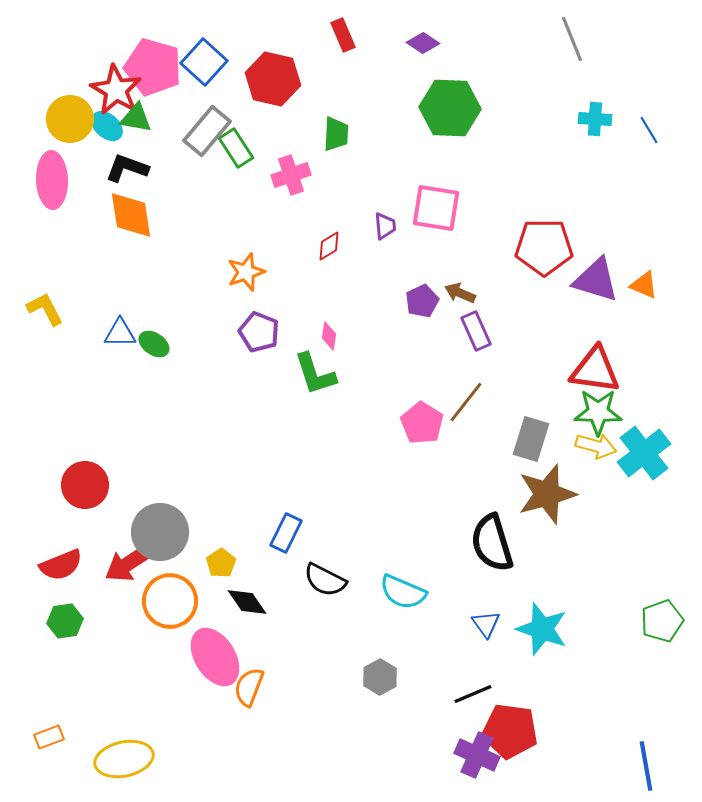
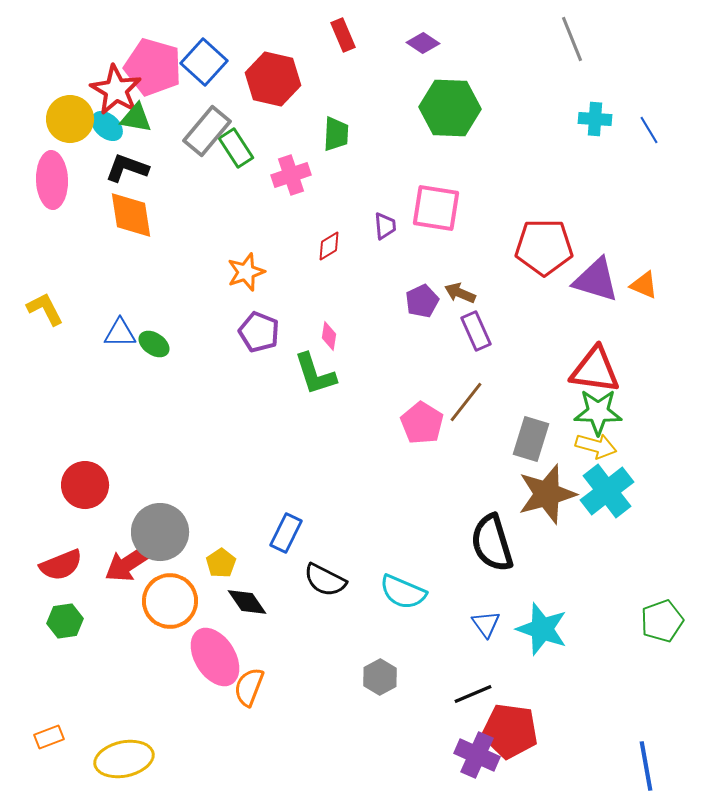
cyan cross at (644, 453): moved 37 px left, 38 px down
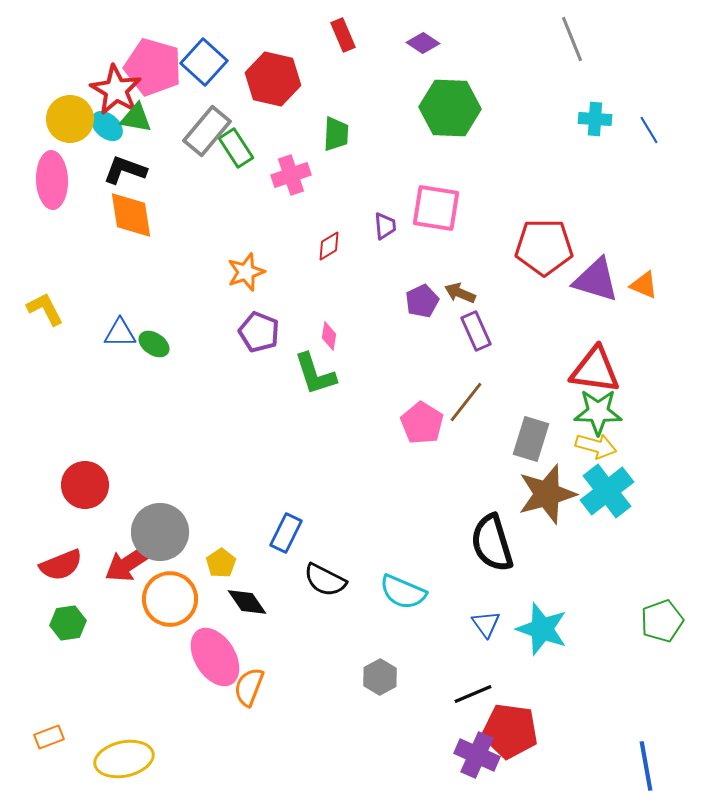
black L-shape at (127, 168): moved 2 px left, 2 px down
orange circle at (170, 601): moved 2 px up
green hexagon at (65, 621): moved 3 px right, 2 px down
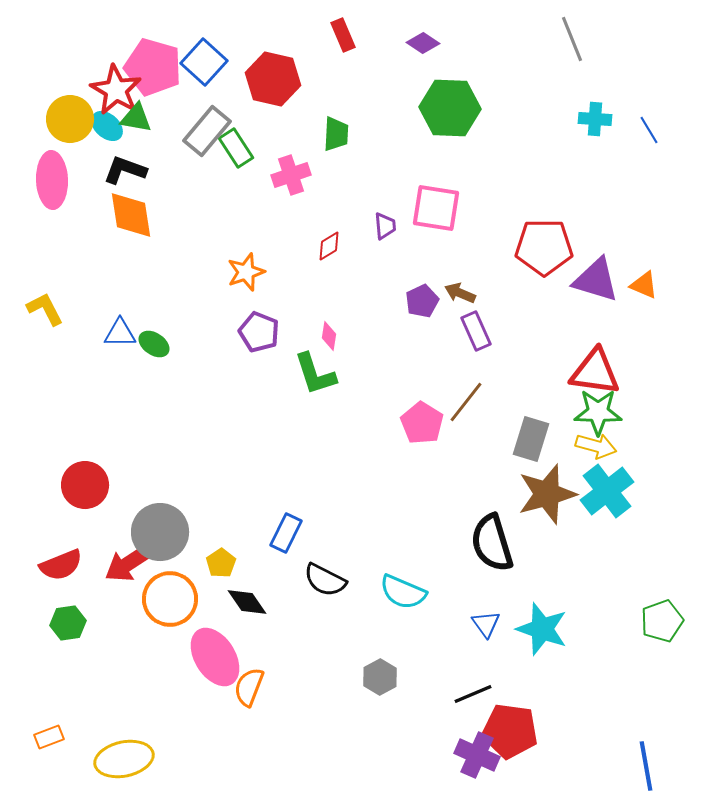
red triangle at (595, 370): moved 2 px down
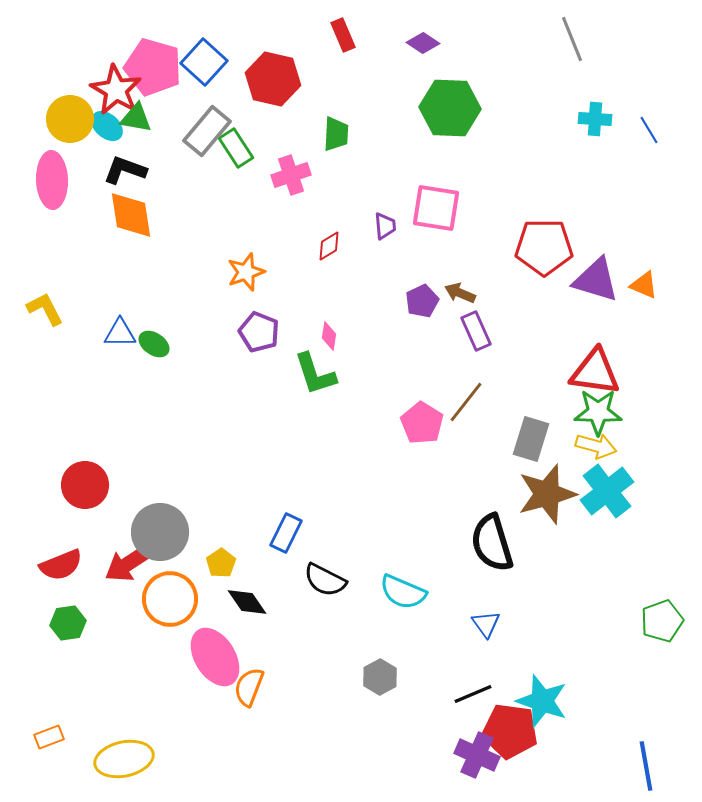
cyan star at (542, 629): moved 72 px down
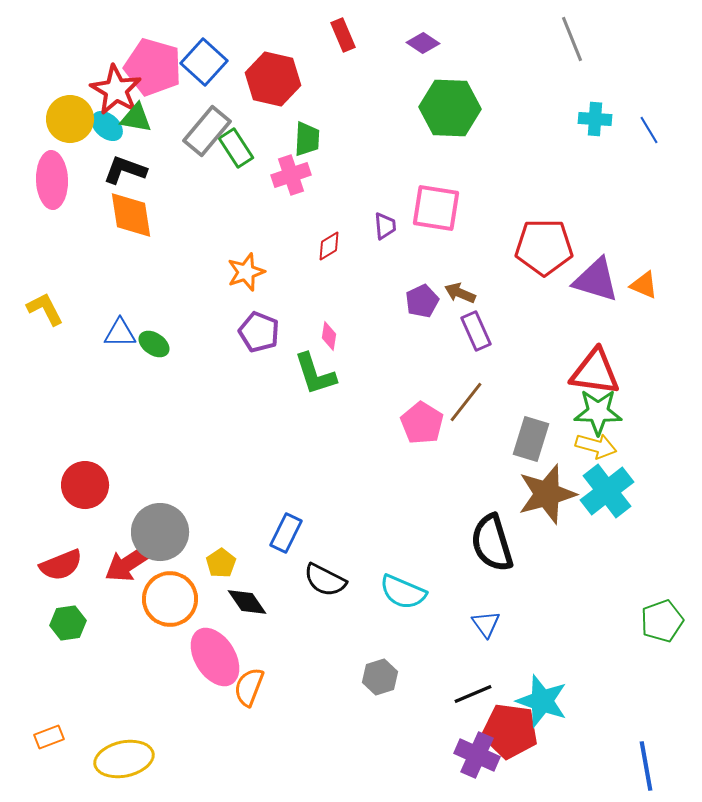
green trapezoid at (336, 134): moved 29 px left, 5 px down
gray hexagon at (380, 677): rotated 12 degrees clockwise
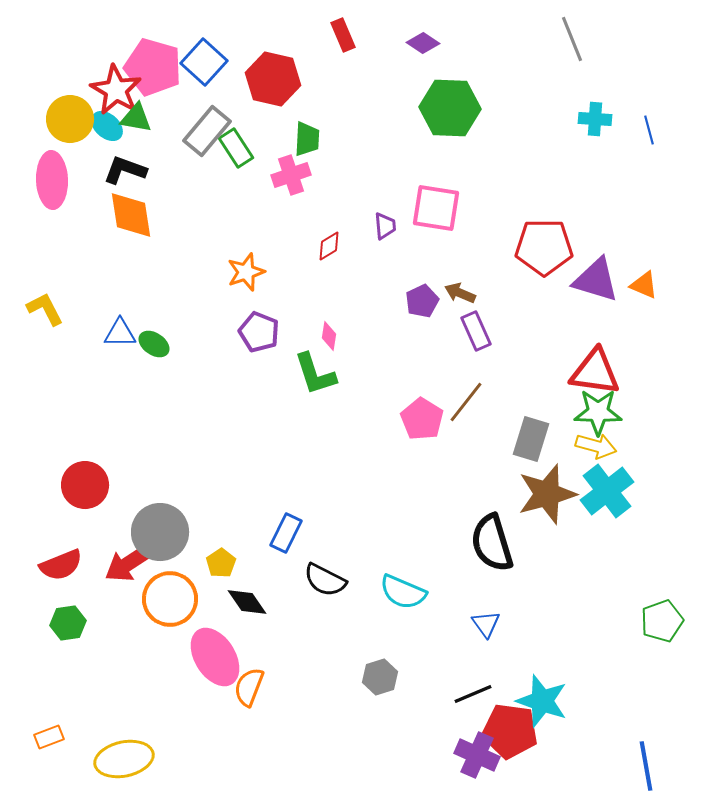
blue line at (649, 130): rotated 16 degrees clockwise
pink pentagon at (422, 423): moved 4 px up
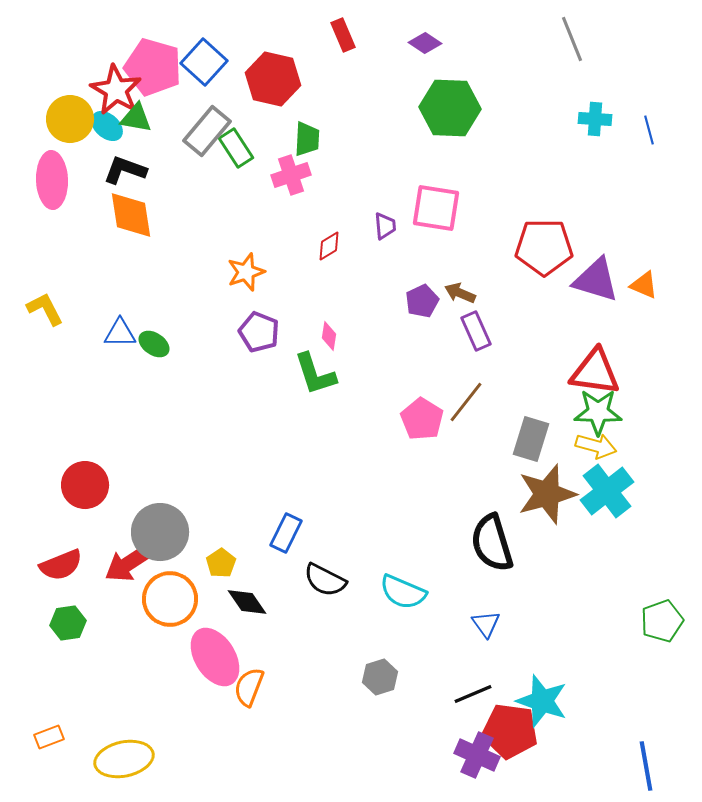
purple diamond at (423, 43): moved 2 px right
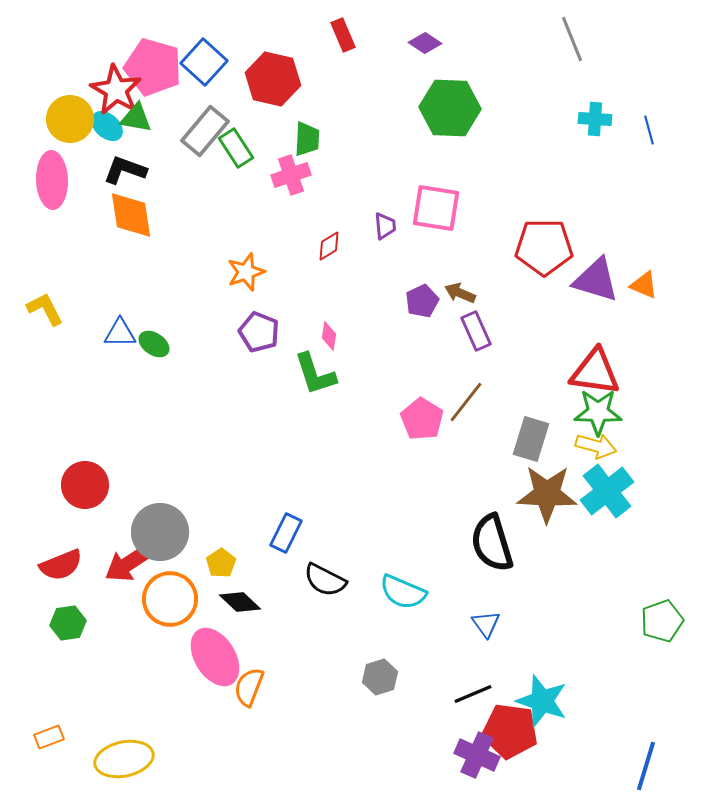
gray rectangle at (207, 131): moved 2 px left
brown star at (547, 494): rotated 18 degrees clockwise
black diamond at (247, 602): moved 7 px left; rotated 12 degrees counterclockwise
blue line at (646, 766): rotated 27 degrees clockwise
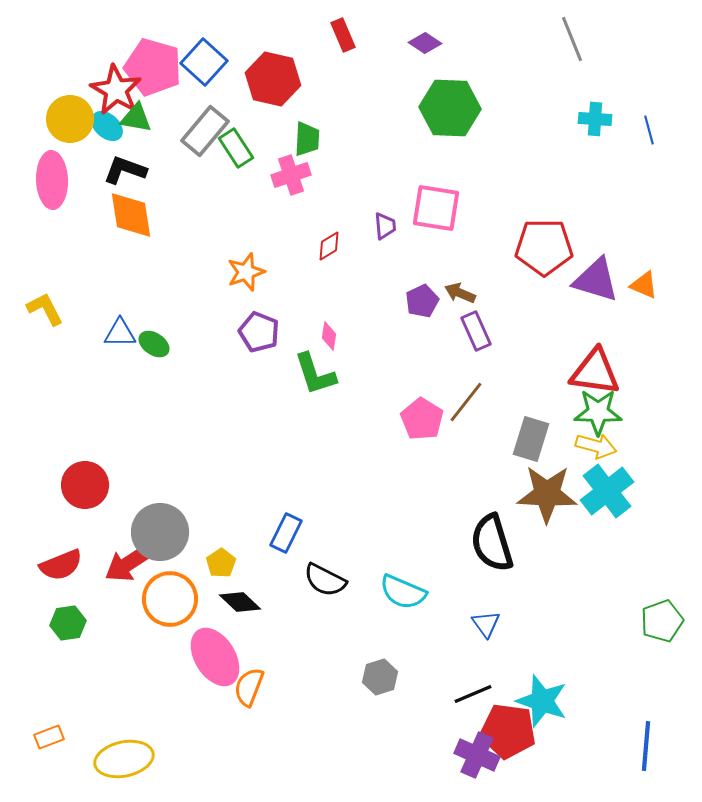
red pentagon at (510, 731): moved 2 px left
blue line at (646, 766): moved 20 px up; rotated 12 degrees counterclockwise
